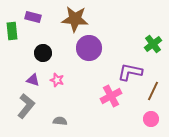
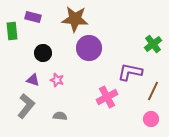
pink cross: moved 4 px left, 1 px down
gray semicircle: moved 5 px up
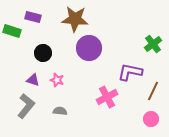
green rectangle: rotated 66 degrees counterclockwise
gray semicircle: moved 5 px up
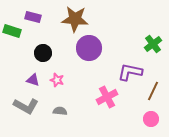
gray L-shape: rotated 80 degrees clockwise
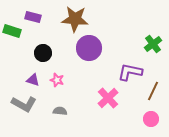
pink cross: moved 1 px right, 1 px down; rotated 15 degrees counterclockwise
gray L-shape: moved 2 px left, 2 px up
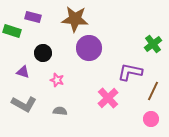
purple triangle: moved 10 px left, 8 px up
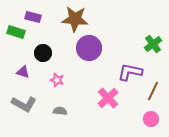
green rectangle: moved 4 px right, 1 px down
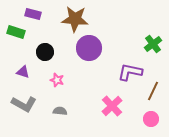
purple rectangle: moved 3 px up
black circle: moved 2 px right, 1 px up
pink cross: moved 4 px right, 8 px down
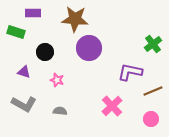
purple rectangle: moved 1 px up; rotated 14 degrees counterclockwise
purple triangle: moved 1 px right
brown line: rotated 42 degrees clockwise
